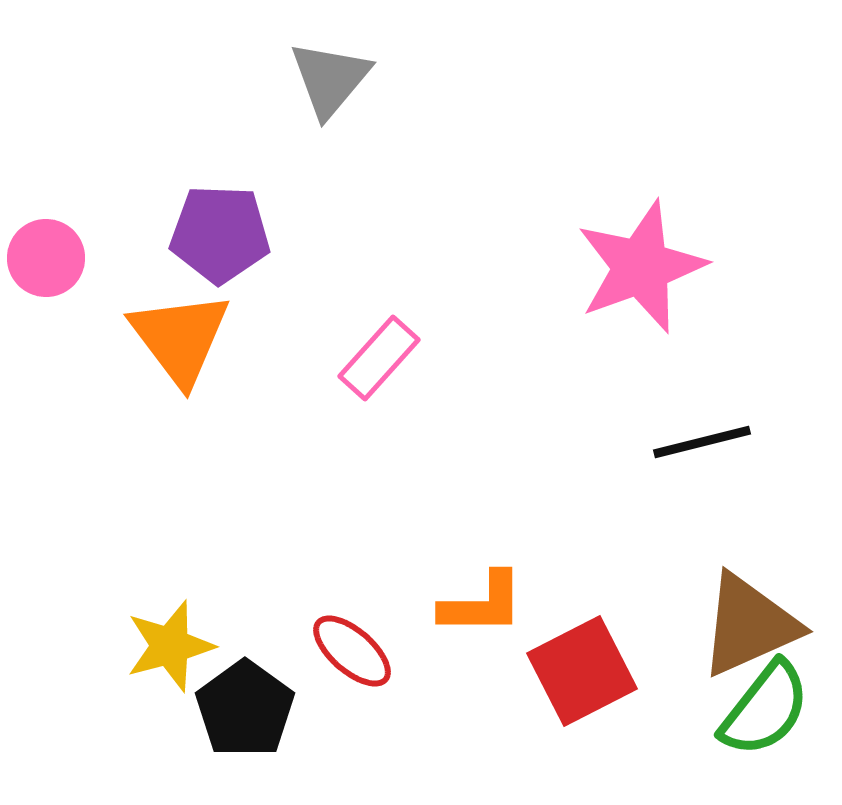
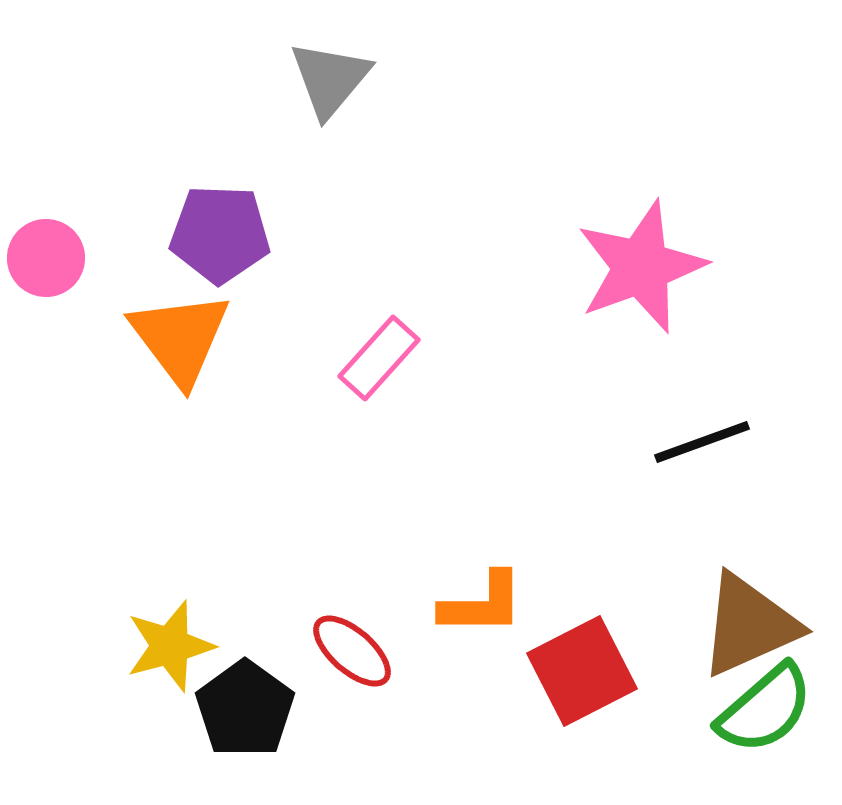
black line: rotated 6 degrees counterclockwise
green semicircle: rotated 11 degrees clockwise
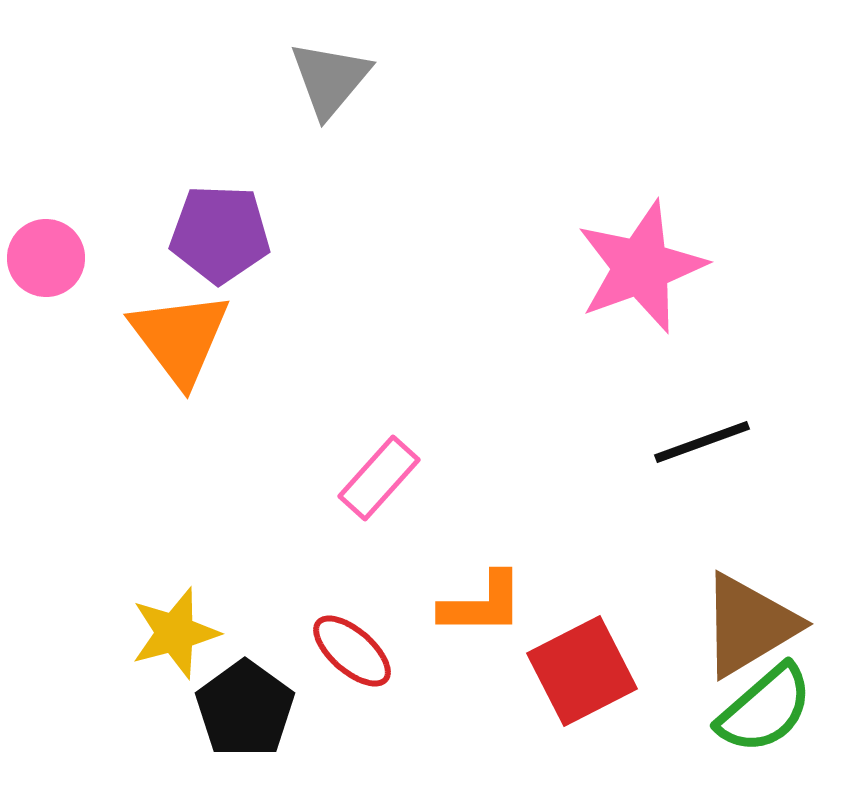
pink rectangle: moved 120 px down
brown triangle: rotated 7 degrees counterclockwise
yellow star: moved 5 px right, 13 px up
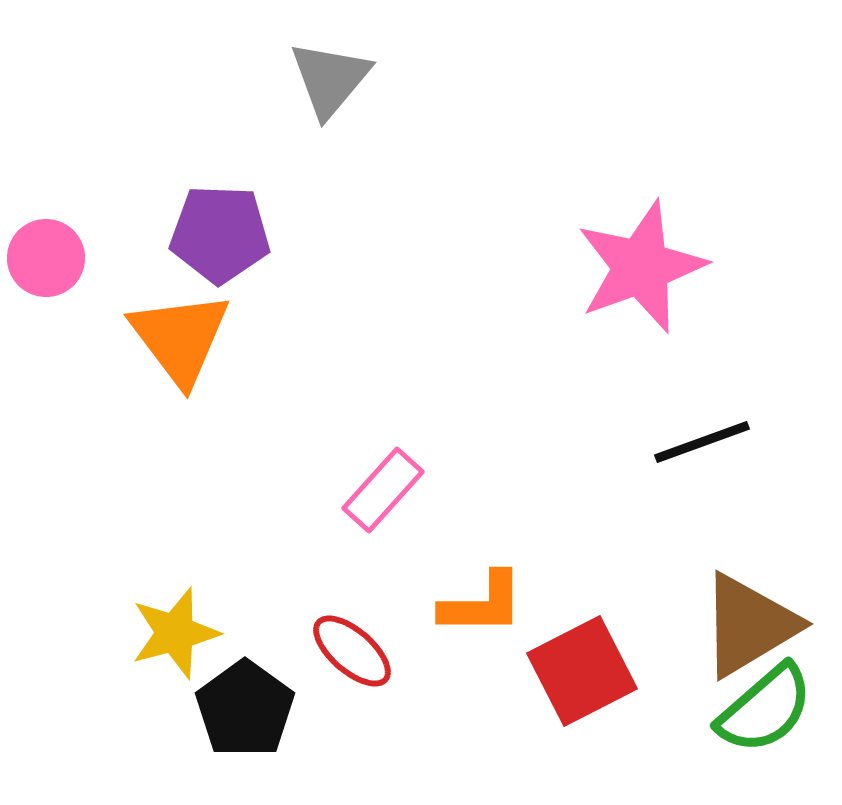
pink rectangle: moved 4 px right, 12 px down
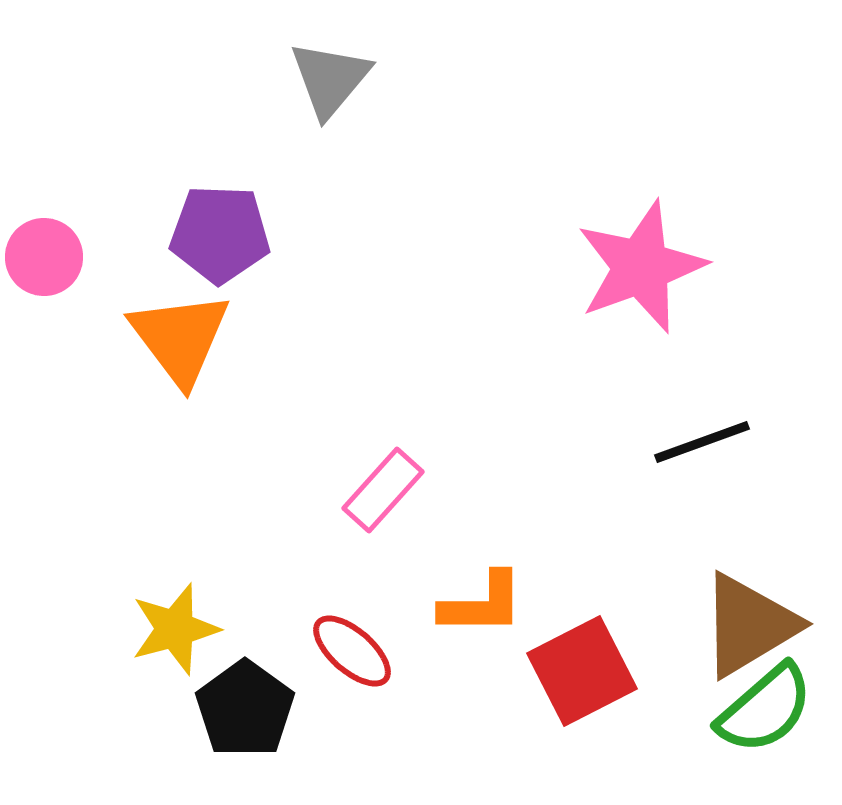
pink circle: moved 2 px left, 1 px up
yellow star: moved 4 px up
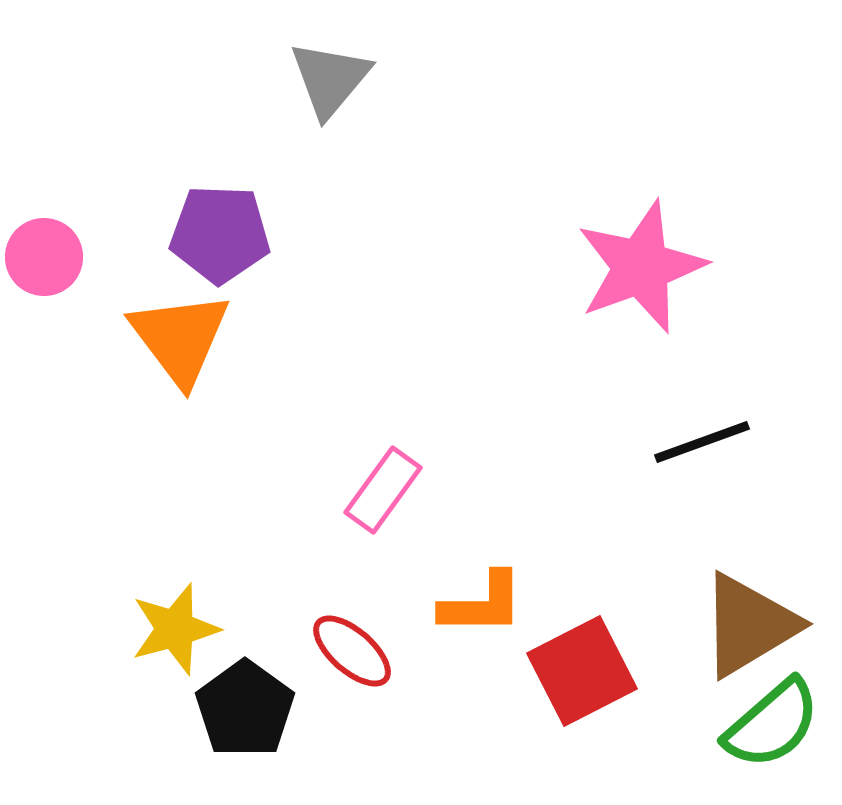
pink rectangle: rotated 6 degrees counterclockwise
green semicircle: moved 7 px right, 15 px down
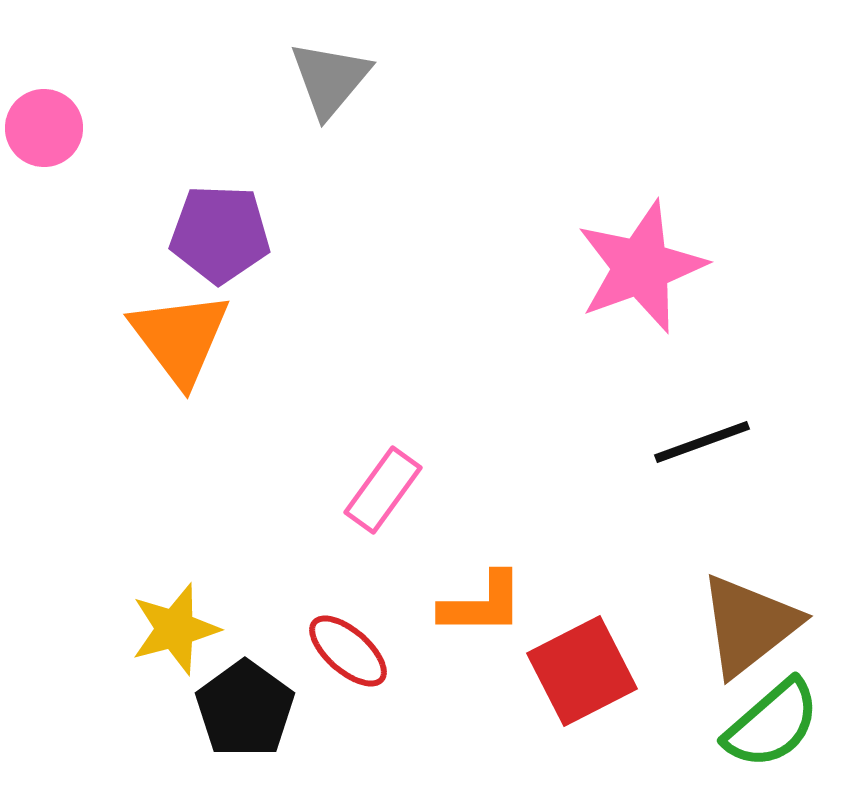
pink circle: moved 129 px up
brown triangle: rotated 7 degrees counterclockwise
red ellipse: moved 4 px left
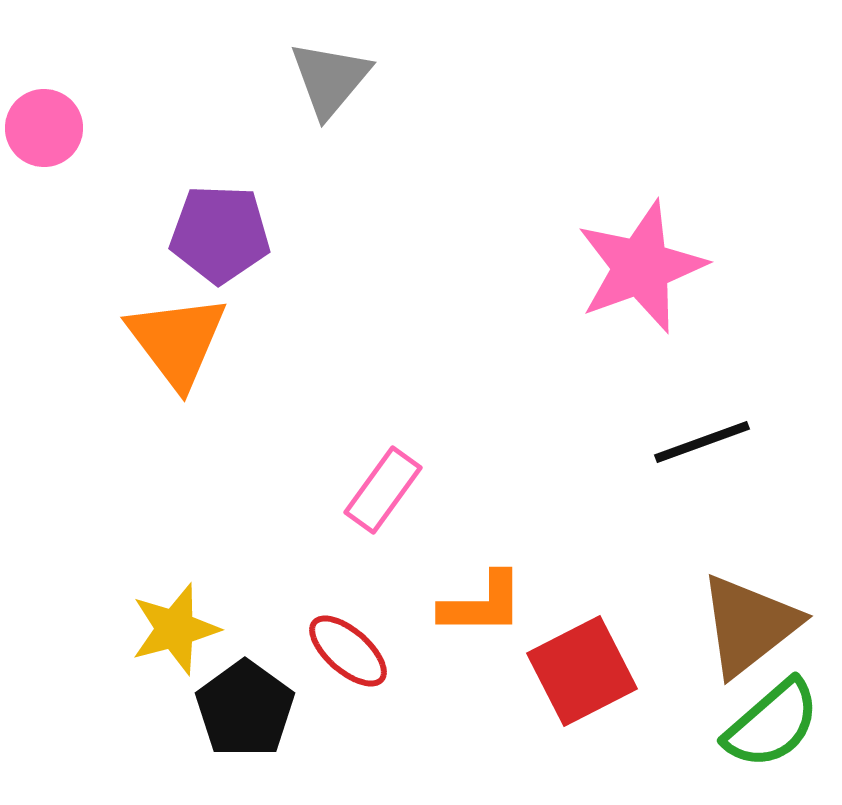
orange triangle: moved 3 px left, 3 px down
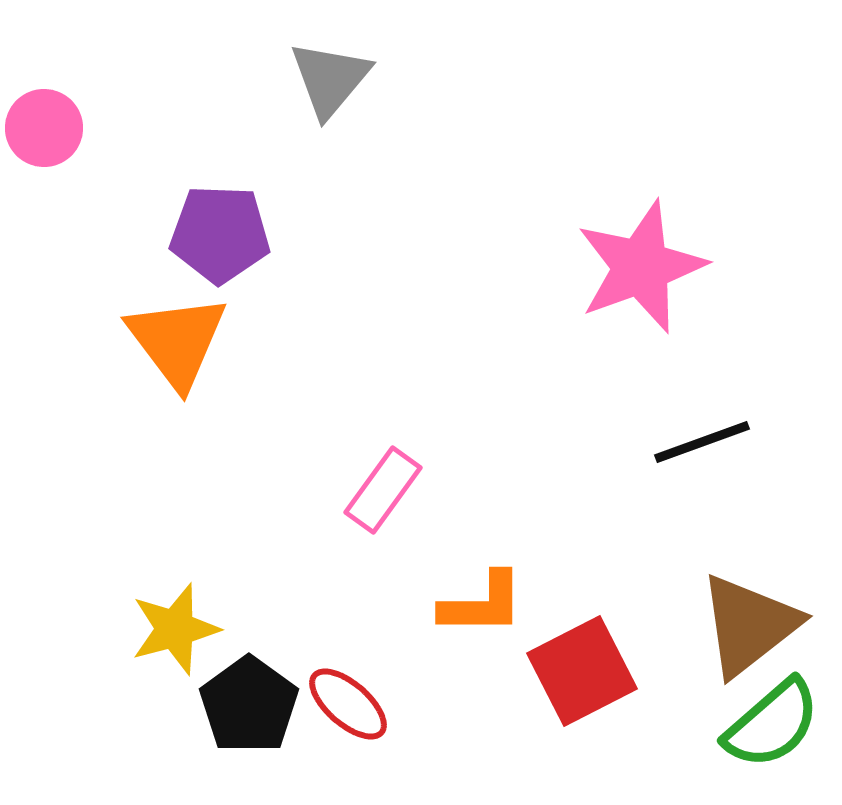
red ellipse: moved 53 px down
black pentagon: moved 4 px right, 4 px up
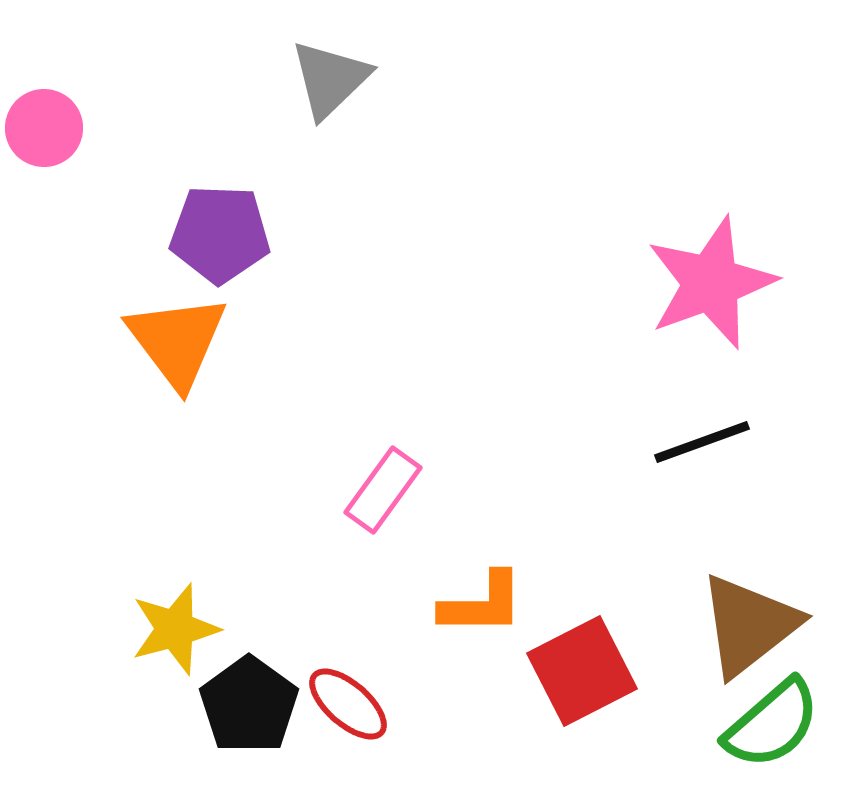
gray triangle: rotated 6 degrees clockwise
pink star: moved 70 px right, 16 px down
